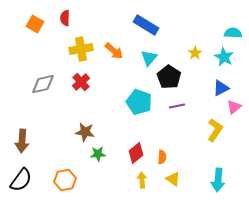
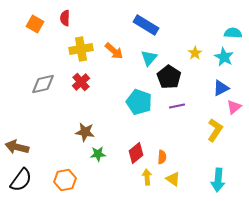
brown arrow: moved 5 px left, 6 px down; rotated 100 degrees clockwise
yellow arrow: moved 5 px right, 3 px up
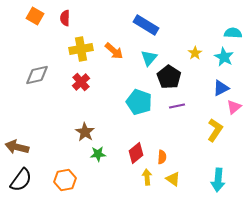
orange square: moved 8 px up
gray diamond: moved 6 px left, 9 px up
brown star: rotated 24 degrees clockwise
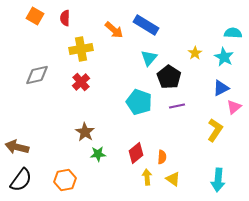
orange arrow: moved 21 px up
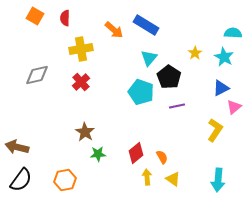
cyan pentagon: moved 2 px right, 10 px up
orange semicircle: rotated 32 degrees counterclockwise
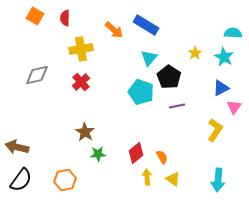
pink triangle: rotated 14 degrees counterclockwise
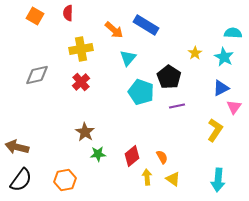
red semicircle: moved 3 px right, 5 px up
cyan triangle: moved 21 px left
red diamond: moved 4 px left, 3 px down
